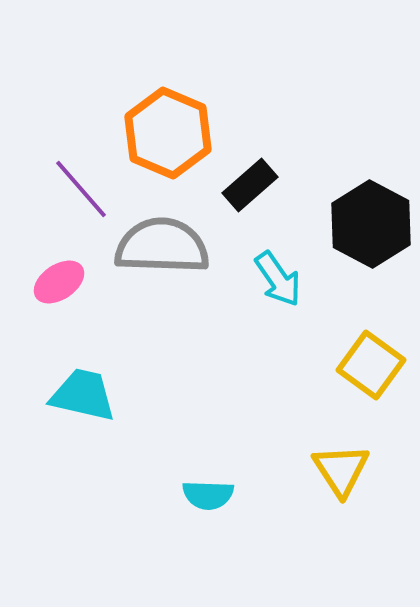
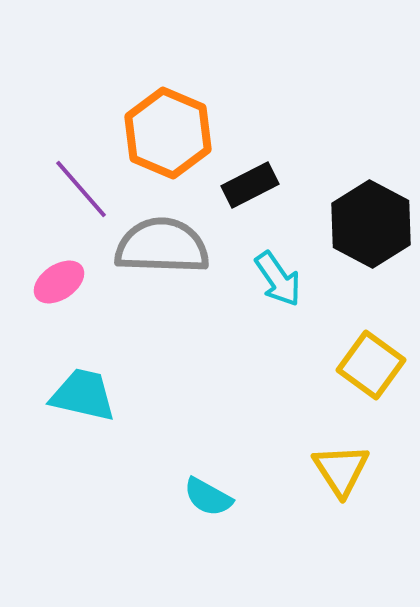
black rectangle: rotated 14 degrees clockwise
cyan semicircle: moved 2 px down; rotated 27 degrees clockwise
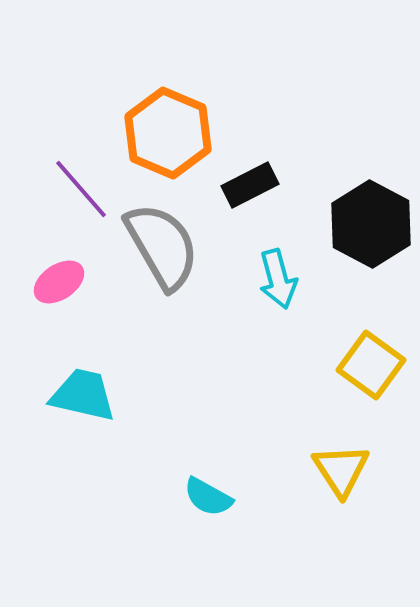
gray semicircle: rotated 58 degrees clockwise
cyan arrow: rotated 20 degrees clockwise
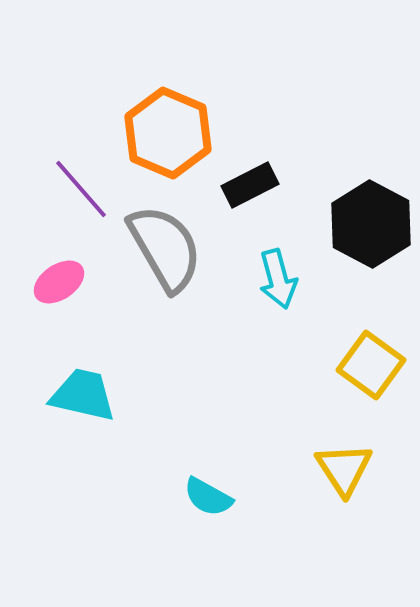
gray semicircle: moved 3 px right, 2 px down
yellow triangle: moved 3 px right, 1 px up
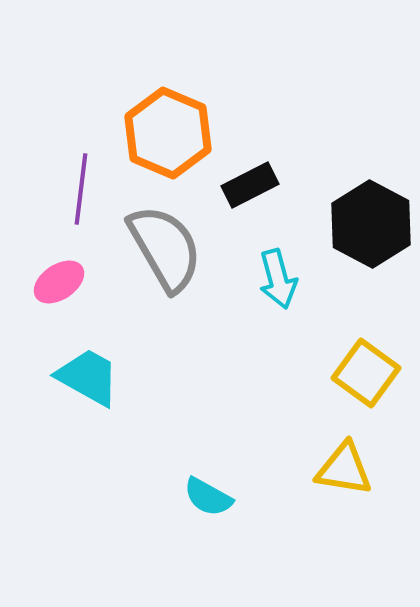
purple line: rotated 48 degrees clockwise
yellow square: moved 5 px left, 8 px down
cyan trapezoid: moved 5 px right, 18 px up; rotated 16 degrees clockwise
yellow triangle: rotated 48 degrees counterclockwise
